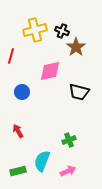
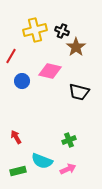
red line: rotated 14 degrees clockwise
pink diamond: rotated 25 degrees clockwise
blue circle: moved 11 px up
red arrow: moved 2 px left, 6 px down
cyan semicircle: rotated 90 degrees counterclockwise
pink arrow: moved 2 px up
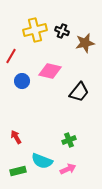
brown star: moved 9 px right, 4 px up; rotated 24 degrees clockwise
black trapezoid: rotated 65 degrees counterclockwise
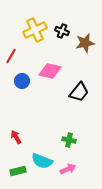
yellow cross: rotated 10 degrees counterclockwise
green cross: rotated 32 degrees clockwise
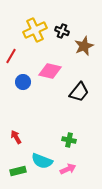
brown star: moved 1 px left, 3 px down; rotated 12 degrees counterclockwise
blue circle: moved 1 px right, 1 px down
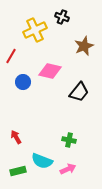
black cross: moved 14 px up
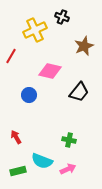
blue circle: moved 6 px right, 13 px down
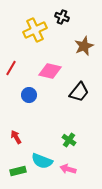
red line: moved 12 px down
green cross: rotated 24 degrees clockwise
pink arrow: rotated 140 degrees counterclockwise
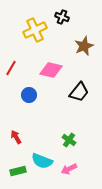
pink diamond: moved 1 px right, 1 px up
pink arrow: moved 1 px right; rotated 42 degrees counterclockwise
